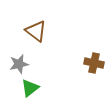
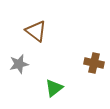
green triangle: moved 24 px right
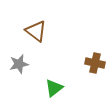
brown cross: moved 1 px right
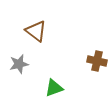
brown cross: moved 2 px right, 2 px up
green triangle: rotated 18 degrees clockwise
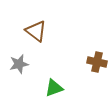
brown cross: moved 1 px down
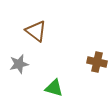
green triangle: rotated 36 degrees clockwise
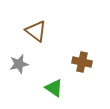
brown cross: moved 15 px left
green triangle: rotated 18 degrees clockwise
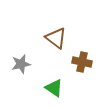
brown triangle: moved 20 px right, 7 px down
gray star: moved 2 px right
